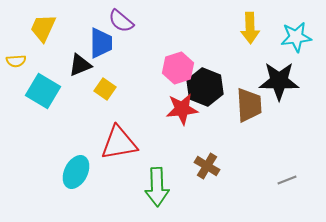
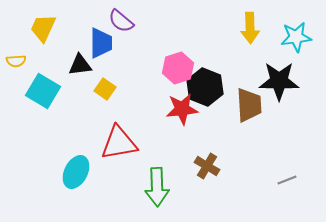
black triangle: rotated 15 degrees clockwise
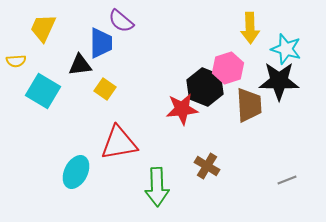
cyan star: moved 10 px left, 12 px down; rotated 24 degrees clockwise
pink hexagon: moved 50 px right
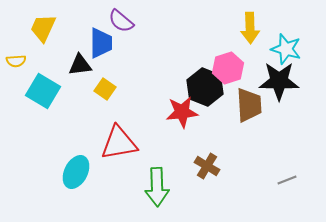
red star: moved 3 px down
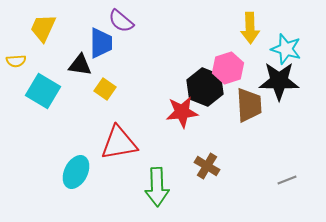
black triangle: rotated 15 degrees clockwise
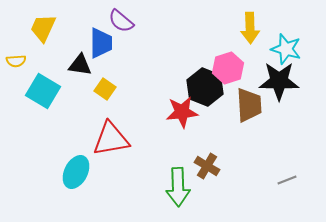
red triangle: moved 8 px left, 4 px up
green arrow: moved 21 px right
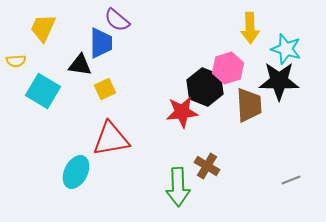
purple semicircle: moved 4 px left, 1 px up
yellow square: rotated 30 degrees clockwise
gray line: moved 4 px right
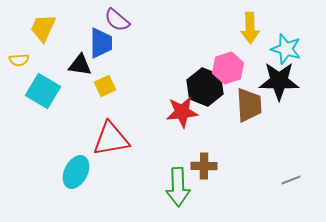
yellow semicircle: moved 3 px right, 1 px up
yellow square: moved 3 px up
brown cross: moved 3 px left; rotated 30 degrees counterclockwise
